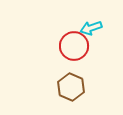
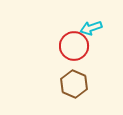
brown hexagon: moved 3 px right, 3 px up
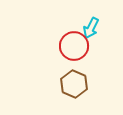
cyan arrow: rotated 45 degrees counterclockwise
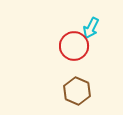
brown hexagon: moved 3 px right, 7 px down
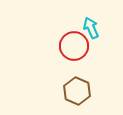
cyan arrow: rotated 130 degrees clockwise
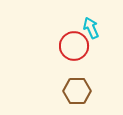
brown hexagon: rotated 24 degrees counterclockwise
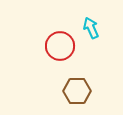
red circle: moved 14 px left
